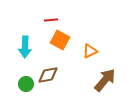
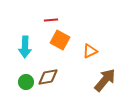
brown diamond: moved 2 px down
green circle: moved 2 px up
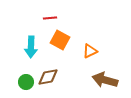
red line: moved 1 px left, 2 px up
cyan arrow: moved 6 px right
brown arrow: rotated 115 degrees counterclockwise
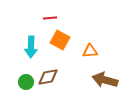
orange triangle: rotated 21 degrees clockwise
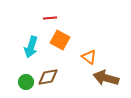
cyan arrow: rotated 15 degrees clockwise
orange triangle: moved 1 px left, 6 px down; rotated 42 degrees clockwise
brown arrow: moved 1 px right, 2 px up
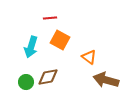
brown arrow: moved 2 px down
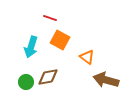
red line: rotated 24 degrees clockwise
orange triangle: moved 2 px left
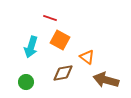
brown diamond: moved 15 px right, 4 px up
